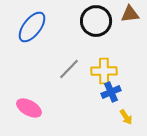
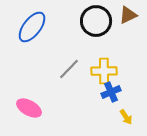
brown triangle: moved 2 px left, 1 px down; rotated 18 degrees counterclockwise
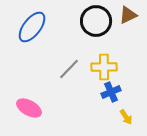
yellow cross: moved 4 px up
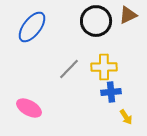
blue cross: rotated 18 degrees clockwise
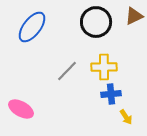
brown triangle: moved 6 px right, 1 px down
black circle: moved 1 px down
gray line: moved 2 px left, 2 px down
blue cross: moved 2 px down
pink ellipse: moved 8 px left, 1 px down
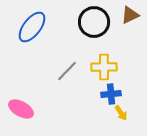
brown triangle: moved 4 px left, 1 px up
black circle: moved 2 px left
yellow arrow: moved 5 px left, 4 px up
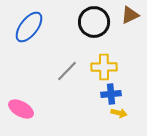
blue ellipse: moved 3 px left
yellow arrow: moved 2 px left; rotated 42 degrees counterclockwise
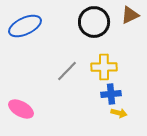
blue ellipse: moved 4 px left, 1 px up; rotated 28 degrees clockwise
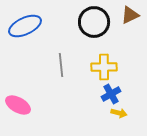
gray line: moved 6 px left, 6 px up; rotated 50 degrees counterclockwise
blue cross: rotated 24 degrees counterclockwise
pink ellipse: moved 3 px left, 4 px up
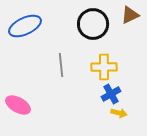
black circle: moved 1 px left, 2 px down
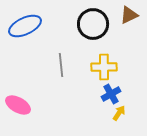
brown triangle: moved 1 px left
yellow arrow: rotated 70 degrees counterclockwise
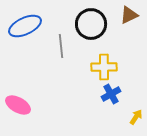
black circle: moved 2 px left
gray line: moved 19 px up
yellow arrow: moved 17 px right, 4 px down
